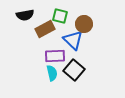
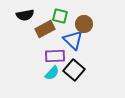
cyan semicircle: rotated 56 degrees clockwise
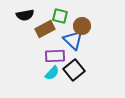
brown circle: moved 2 px left, 2 px down
black square: rotated 10 degrees clockwise
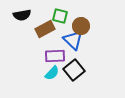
black semicircle: moved 3 px left
brown circle: moved 1 px left
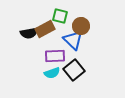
black semicircle: moved 7 px right, 18 px down
cyan semicircle: rotated 28 degrees clockwise
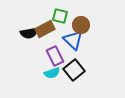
brown circle: moved 1 px up
purple rectangle: rotated 66 degrees clockwise
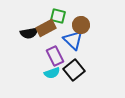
green square: moved 2 px left
brown rectangle: moved 1 px right, 1 px up
